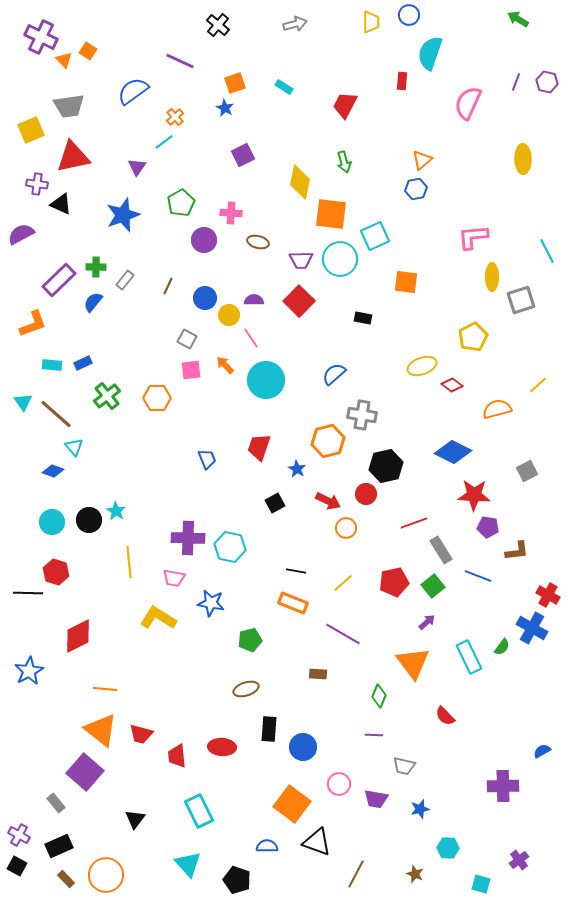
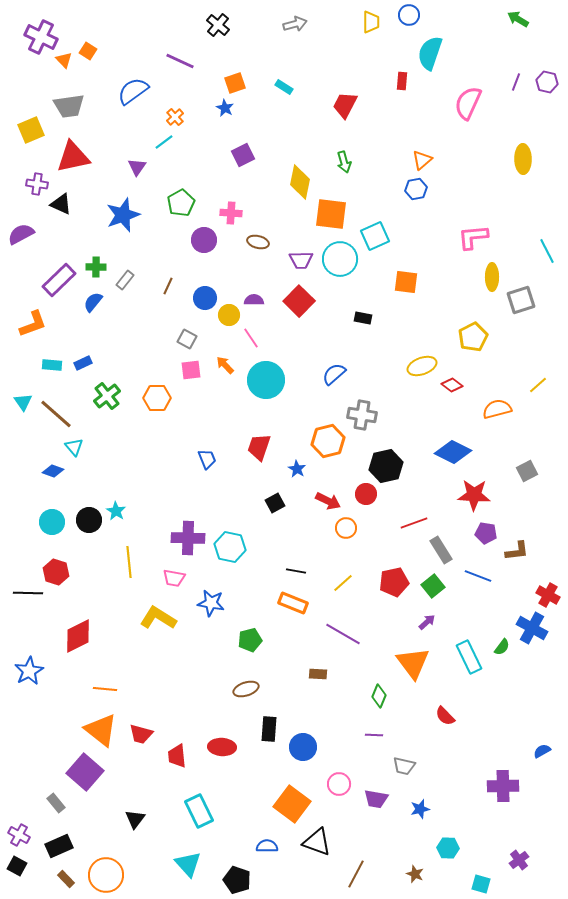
purple pentagon at (488, 527): moved 2 px left, 6 px down
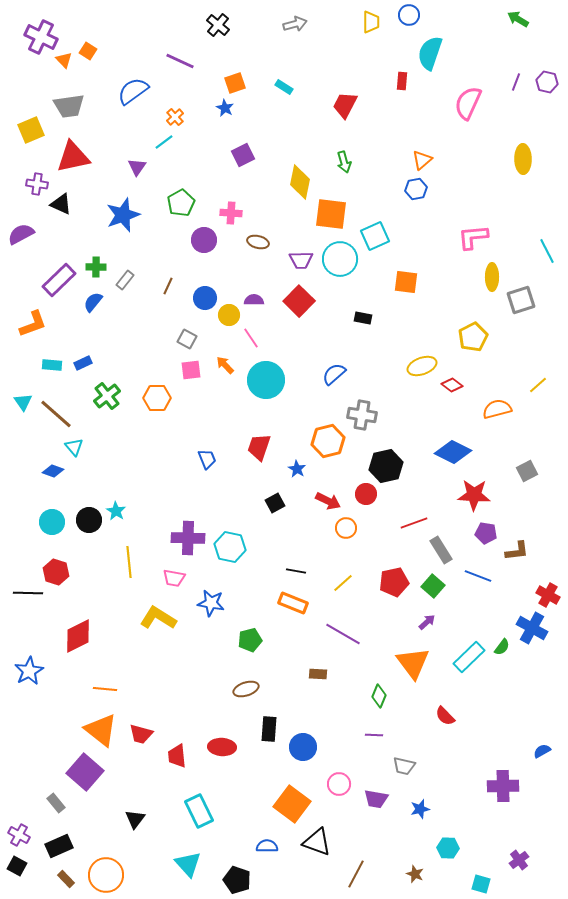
green square at (433, 586): rotated 10 degrees counterclockwise
cyan rectangle at (469, 657): rotated 72 degrees clockwise
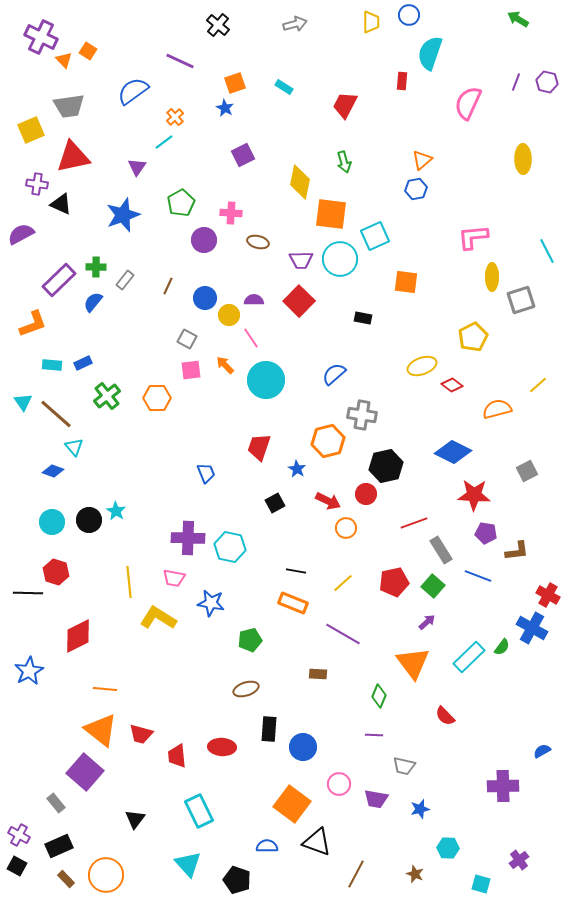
blue trapezoid at (207, 459): moved 1 px left, 14 px down
yellow line at (129, 562): moved 20 px down
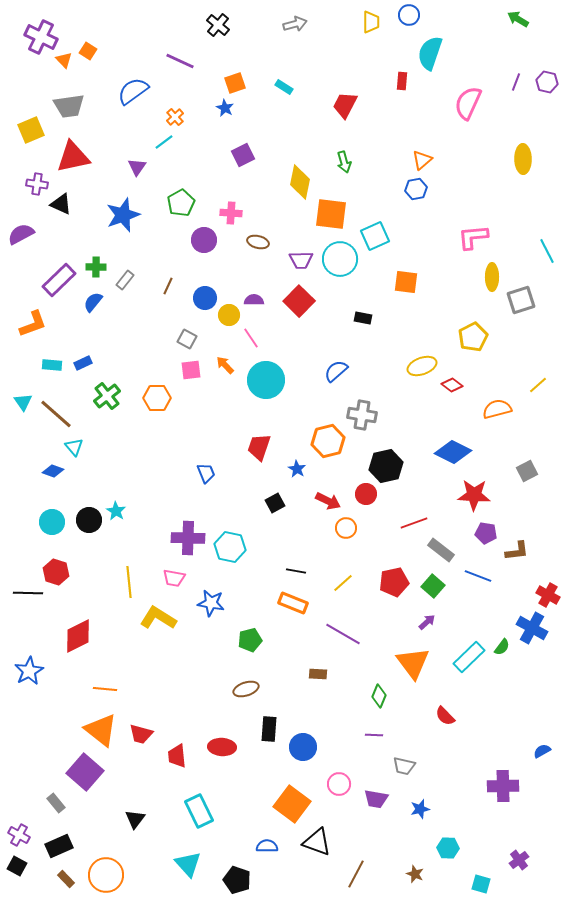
blue semicircle at (334, 374): moved 2 px right, 3 px up
gray rectangle at (441, 550): rotated 20 degrees counterclockwise
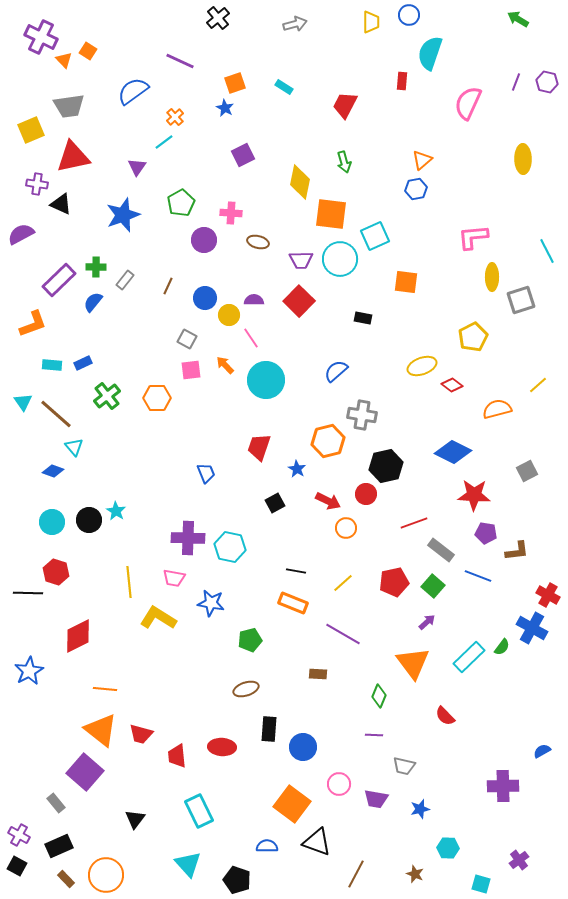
black cross at (218, 25): moved 7 px up; rotated 10 degrees clockwise
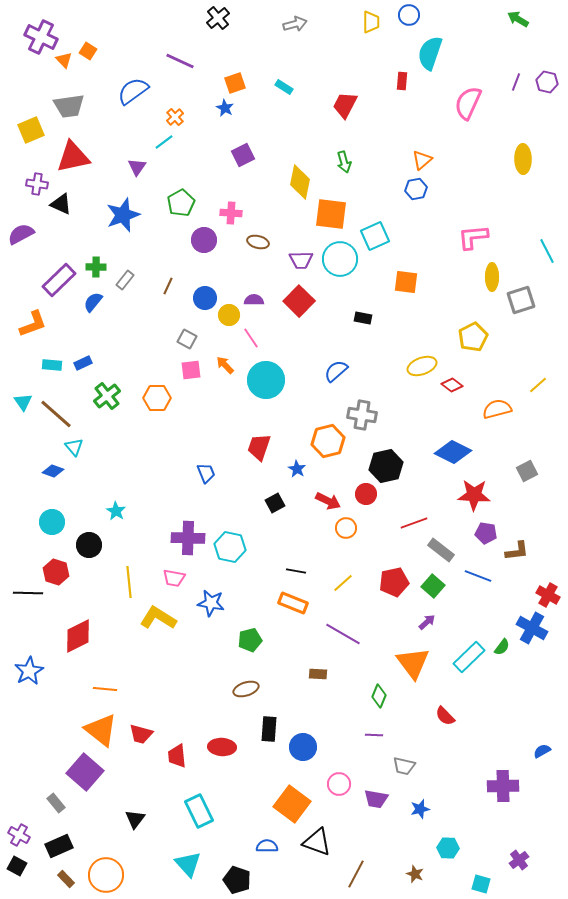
black circle at (89, 520): moved 25 px down
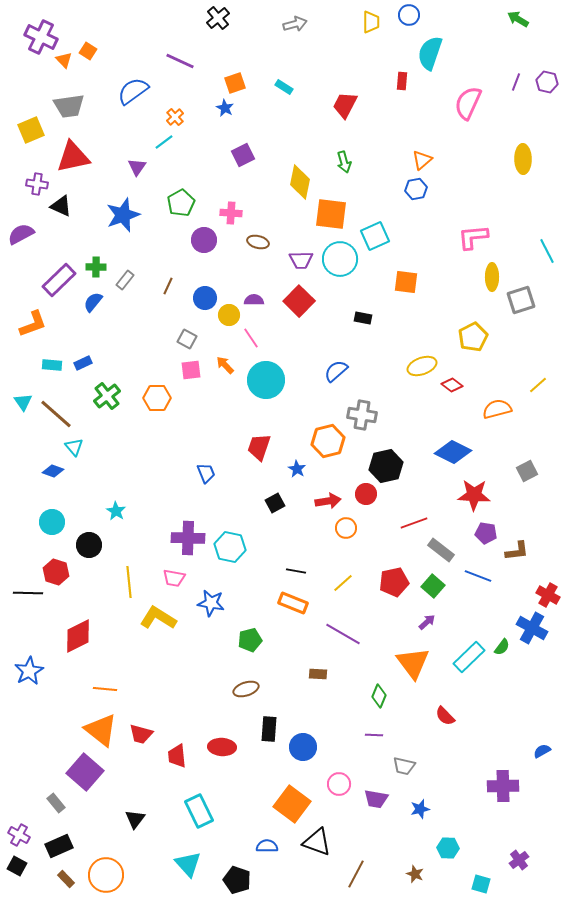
black triangle at (61, 204): moved 2 px down
red arrow at (328, 501): rotated 35 degrees counterclockwise
